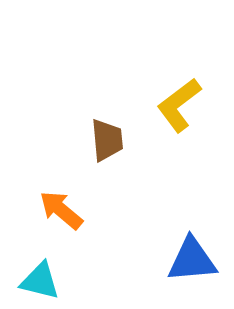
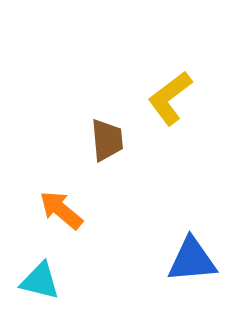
yellow L-shape: moved 9 px left, 7 px up
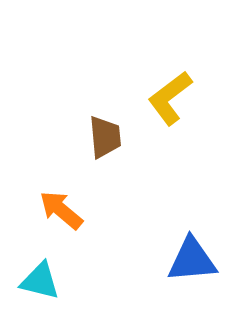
brown trapezoid: moved 2 px left, 3 px up
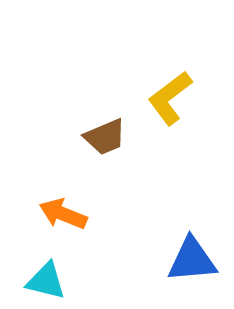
brown trapezoid: rotated 72 degrees clockwise
orange arrow: moved 2 px right, 4 px down; rotated 18 degrees counterclockwise
cyan triangle: moved 6 px right
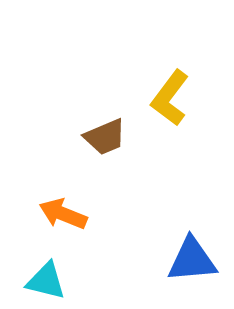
yellow L-shape: rotated 16 degrees counterclockwise
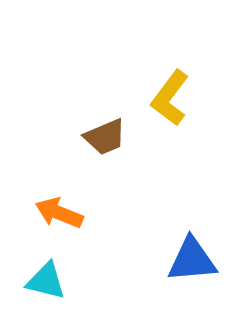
orange arrow: moved 4 px left, 1 px up
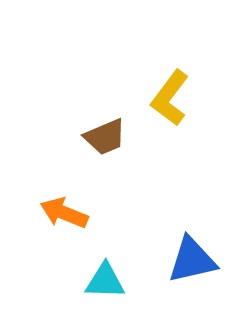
orange arrow: moved 5 px right
blue triangle: rotated 8 degrees counterclockwise
cyan triangle: moved 59 px right; rotated 12 degrees counterclockwise
